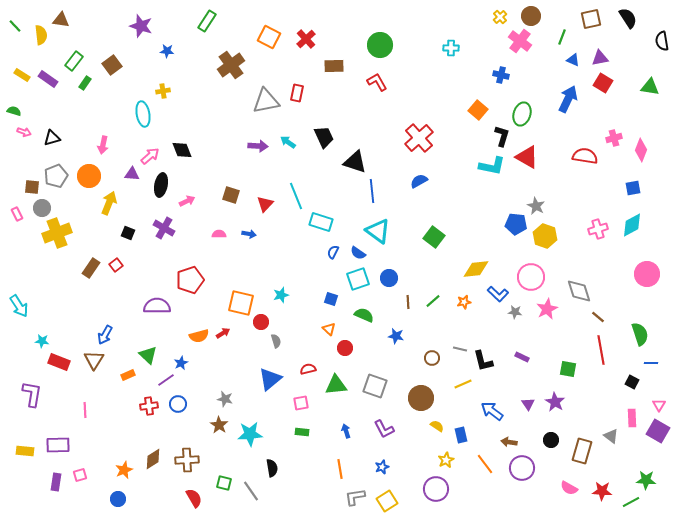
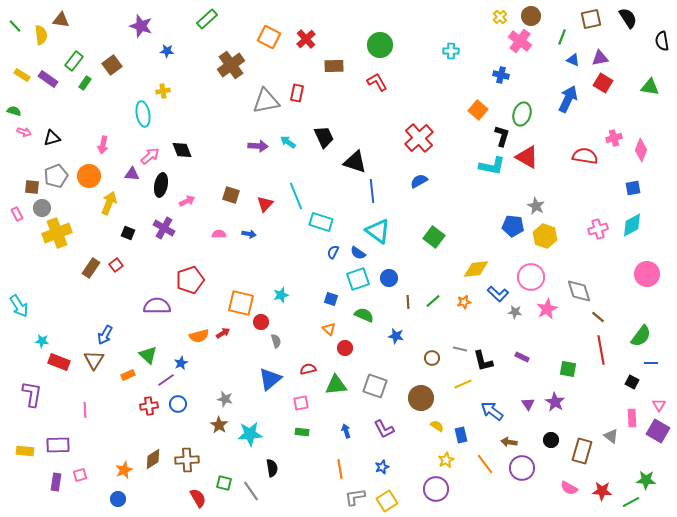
green rectangle at (207, 21): moved 2 px up; rotated 15 degrees clockwise
cyan cross at (451, 48): moved 3 px down
blue pentagon at (516, 224): moved 3 px left, 2 px down
green semicircle at (640, 334): moved 1 px right, 2 px down; rotated 55 degrees clockwise
red semicircle at (194, 498): moved 4 px right
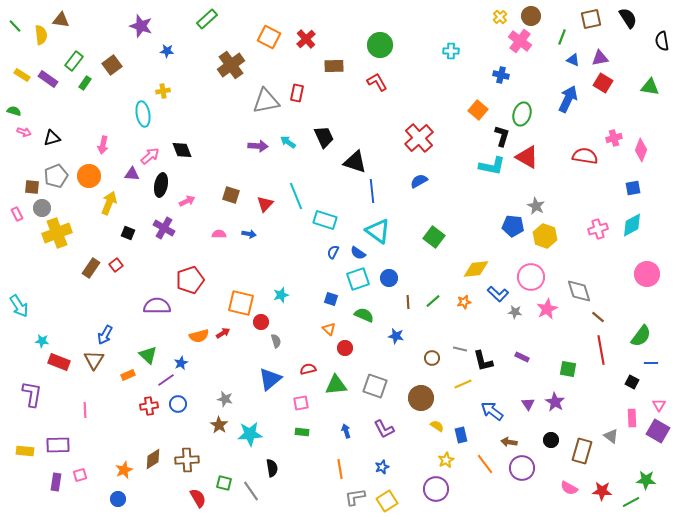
cyan rectangle at (321, 222): moved 4 px right, 2 px up
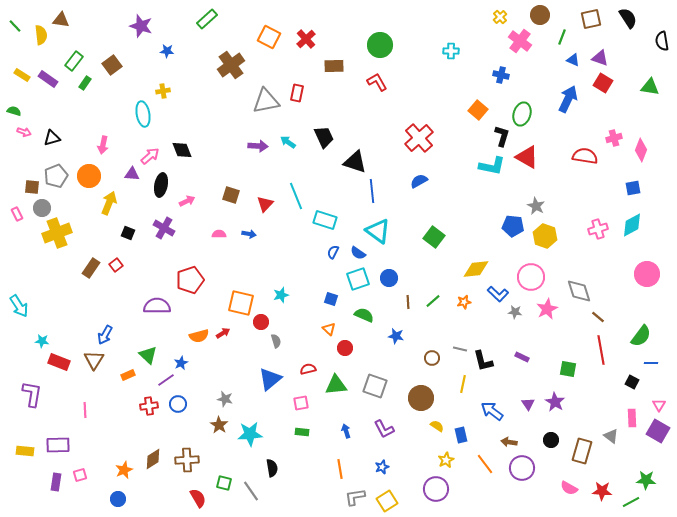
brown circle at (531, 16): moved 9 px right, 1 px up
purple triangle at (600, 58): rotated 30 degrees clockwise
yellow line at (463, 384): rotated 54 degrees counterclockwise
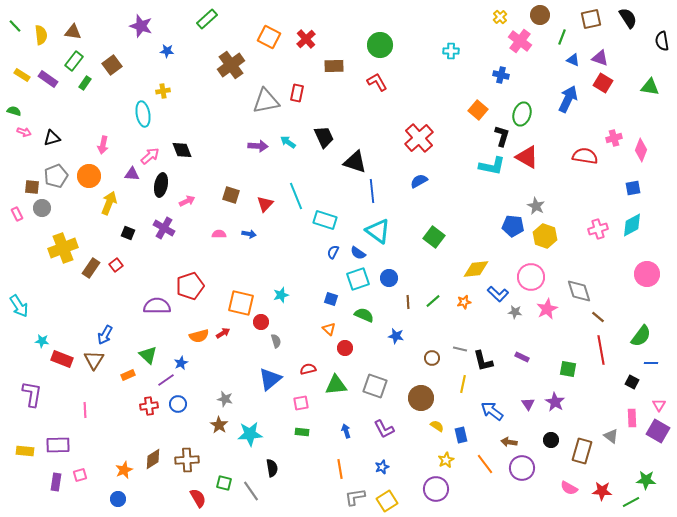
brown triangle at (61, 20): moved 12 px right, 12 px down
yellow cross at (57, 233): moved 6 px right, 15 px down
red pentagon at (190, 280): moved 6 px down
red rectangle at (59, 362): moved 3 px right, 3 px up
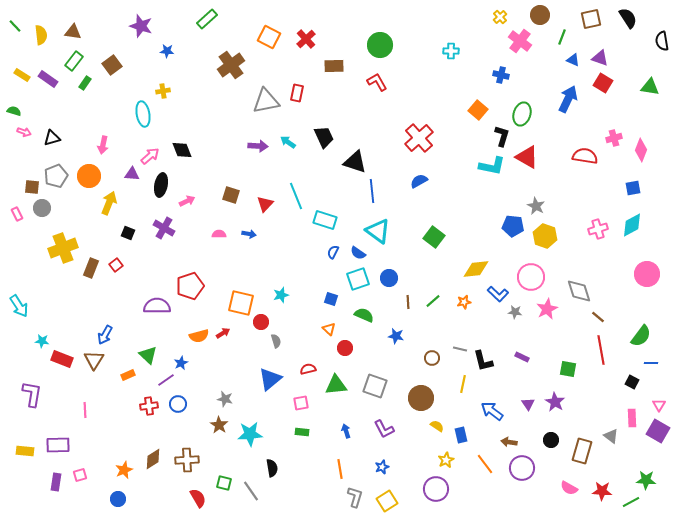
brown rectangle at (91, 268): rotated 12 degrees counterclockwise
gray L-shape at (355, 497): rotated 115 degrees clockwise
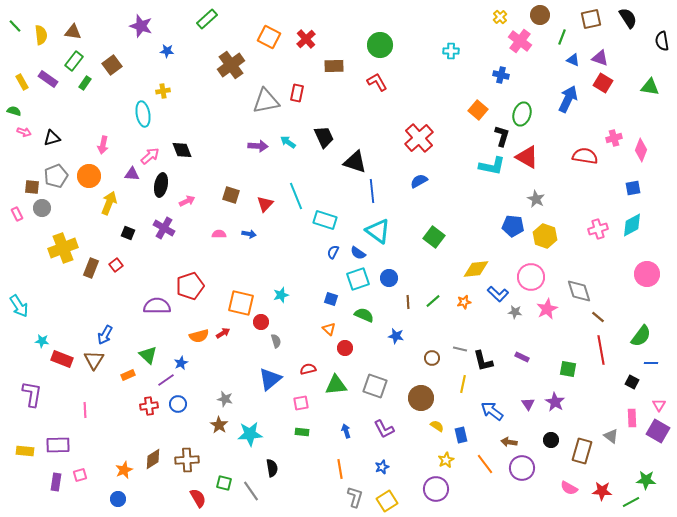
yellow rectangle at (22, 75): moved 7 px down; rotated 28 degrees clockwise
gray star at (536, 206): moved 7 px up
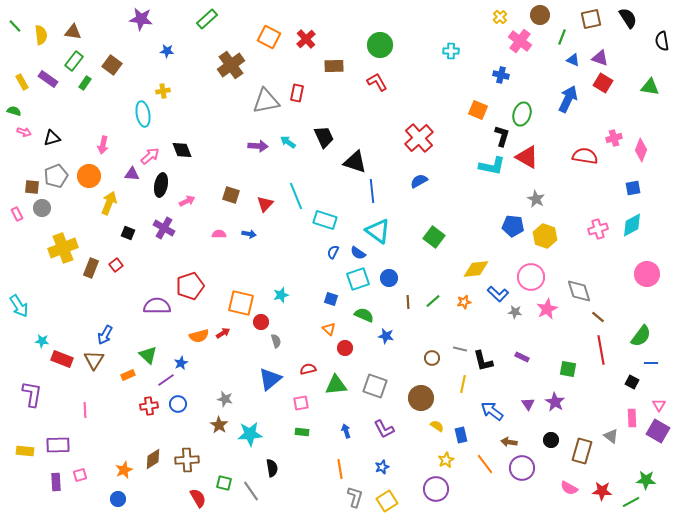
purple star at (141, 26): moved 7 px up; rotated 10 degrees counterclockwise
brown square at (112, 65): rotated 18 degrees counterclockwise
orange square at (478, 110): rotated 18 degrees counterclockwise
blue star at (396, 336): moved 10 px left
purple rectangle at (56, 482): rotated 12 degrees counterclockwise
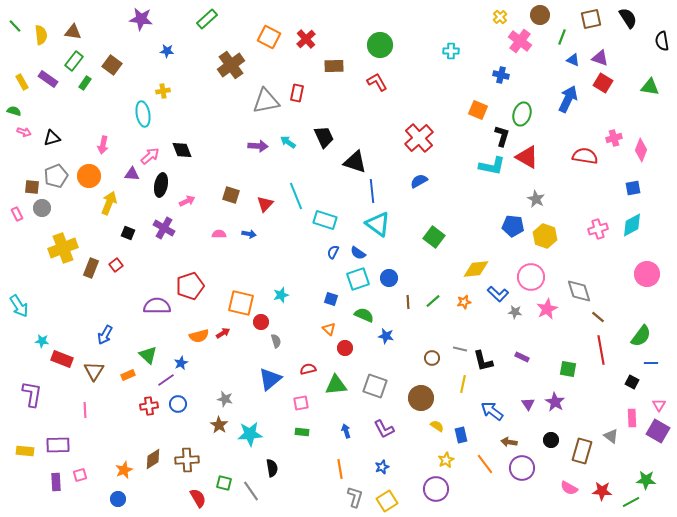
cyan triangle at (378, 231): moved 7 px up
brown triangle at (94, 360): moved 11 px down
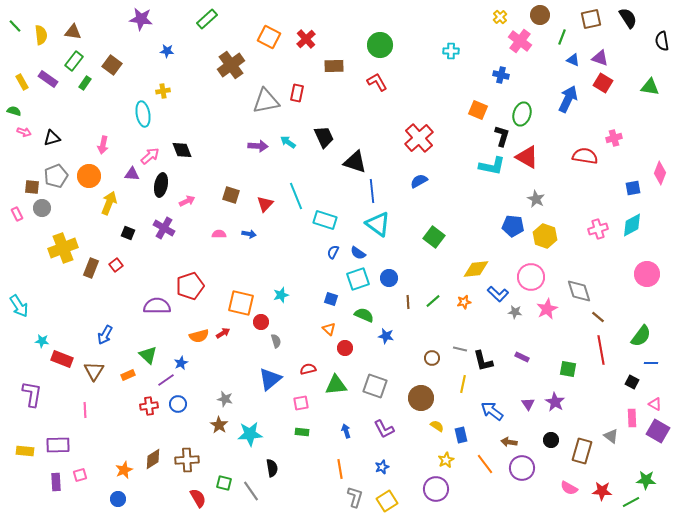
pink diamond at (641, 150): moved 19 px right, 23 px down
pink triangle at (659, 405): moved 4 px left, 1 px up; rotated 32 degrees counterclockwise
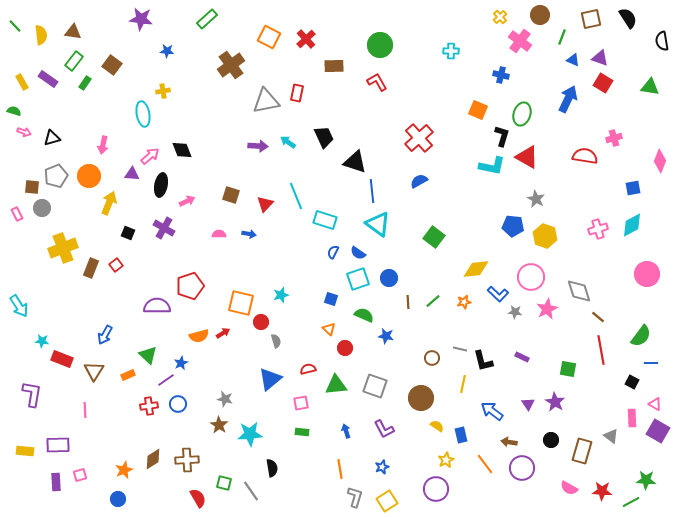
pink diamond at (660, 173): moved 12 px up
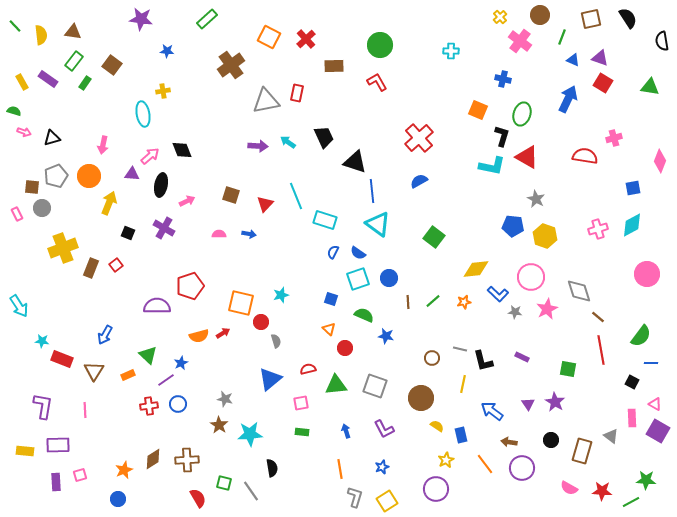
blue cross at (501, 75): moved 2 px right, 4 px down
purple L-shape at (32, 394): moved 11 px right, 12 px down
